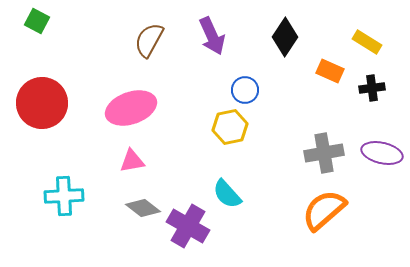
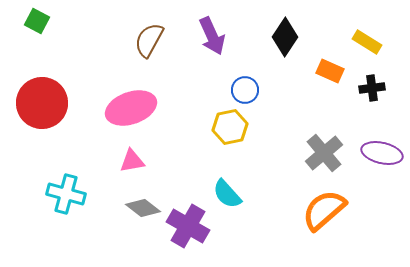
gray cross: rotated 30 degrees counterclockwise
cyan cross: moved 2 px right, 2 px up; rotated 18 degrees clockwise
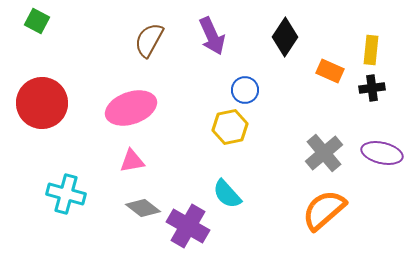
yellow rectangle: moved 4 px right, 8 px down; rotated 64 degrees clockwise
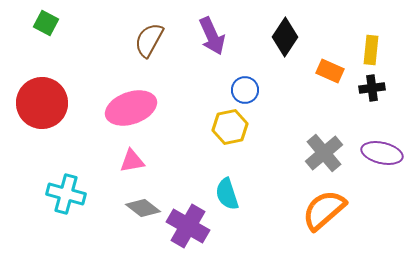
green square: moved 9 px right, 2 px down
cyan semicircle: rotated 24 degrees clockwise
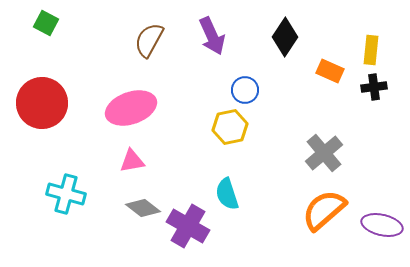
black cross: moved 2 px right, 1 px up
purple ellipse: moved 72 px down
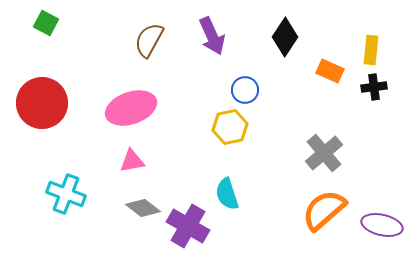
cyan cross: rotated 6 degrees clockwise
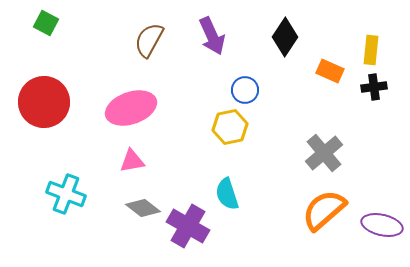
red circle: moved 2 px right, 1 px up
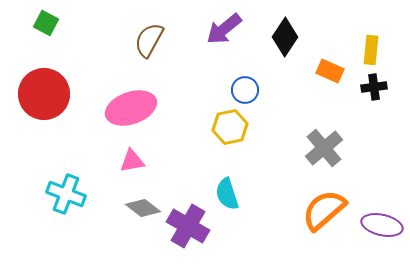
purple arrow: moved 12 px right, 7 px up; rotated 75 degrees clockwise
red circle: moved 8 px up
gray cross: moved 5 px up
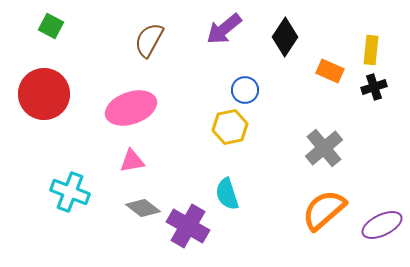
green square: moved 5 px right, 3 px down
black cross: rotated 10 degrees counterclockwise
cyan cross: moved 4 px right, 2 px up
purple ellipse: rotated 39 degrees counterclockwise
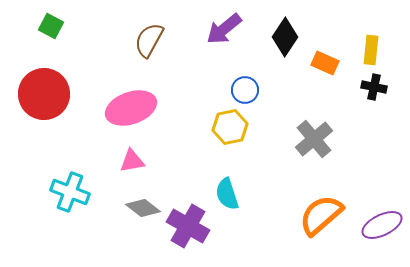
orange rectangle: moved 5 px left, 8 px up
black cross: rotated 30 degrees clockwise
gray cross: moved 10 px left, 9 px up
orange semicircle: moved 3 px left, 5 px down
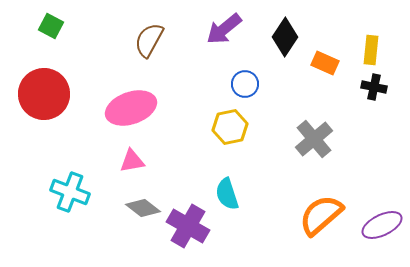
blue circle: moved 6 px up
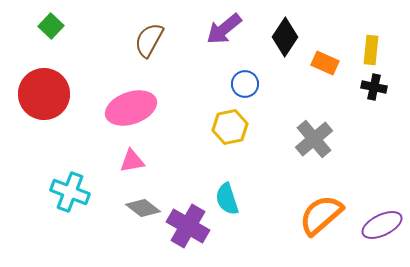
green square: rotated 15 degrees clockwise
cyan semicircle: moved 5 px down
